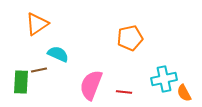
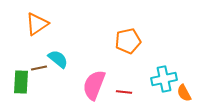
orange pentagon: moved 2 px left, 3 px down
cyan semicircle: moved 5 px down; rotated 15 degrees clockwise
brown line: moved 2 px up
pink semicircle: moved 3 px right
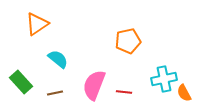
brown line: moved 16 px right, 25 px down
green rectangle: rotated 45 degrees counterclockwise
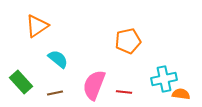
orange triangle: moved 2 px down
orange semicircle: moved 3 px left, 1 px down; rotated 126 degrees clockwise
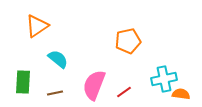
green rectangle: moved 2 px right; rotated 45 degrees clockwise
red line: rotated 42 degrees counterclockwise
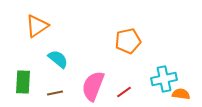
pink semicircle: moved 1 px left, 1 px down
